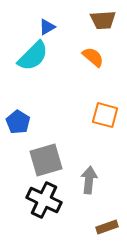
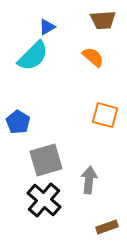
black cross: rotated 16 degrees clockwise
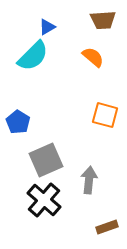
gray square: rotated 8 degrees counterclockwise
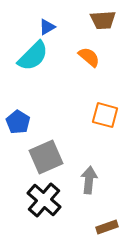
orange semicircle: moved 4 px left
gray square: moved 3 px up
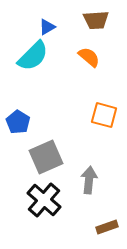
brown trapezoid: moved 7 px left
orange square: moved 1 px left
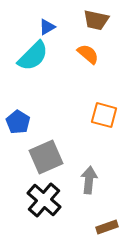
brown trapezoid: rotated 16 degrees clockwise
orange semicircle: moved 1 px left, 3 px up
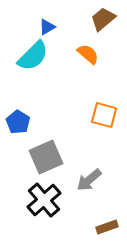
brown trapezoid: moved 7 px right, 1 px up; rotated 128 degrees clockwise
gray arrow: rotated 136 degrees counterclockwise
black cross: rotated 8 degrees clockwise
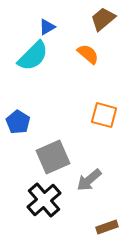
gray square: moved 7 px right
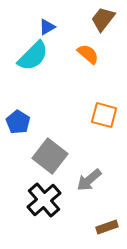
brown trapezoid: rotated 12 degrees counterclockwise
gray square: moved 3 px left, 1 px up; rotated 28 degrees counterclockwise
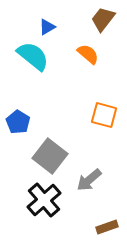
cyan semicircle: rotated 96 degrees counterclockwise
